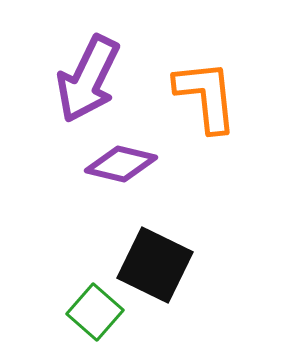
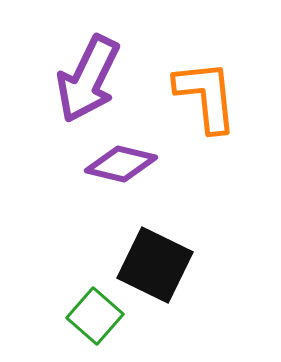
green square: moved 4 px down
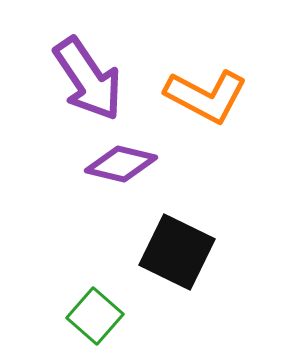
purple arrow: rotated 60 degrees counterclockwise
orange L-shape: rotated 124 degrees clockwise
black square: moved 22 px right, 13 px up
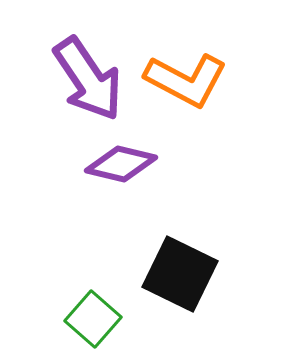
orange L-shape: moved 20 px left, 16 px up
black square: moved 3 px right, 22 px down
green square: moved 2 px left, 3 px down
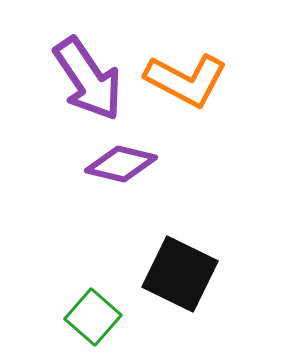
green square: moved 2 px up
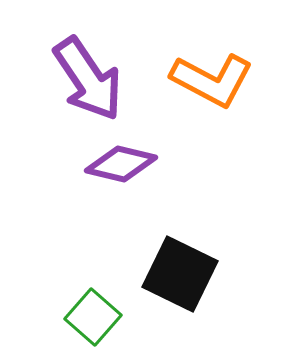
orange L-shape: moved 26 px right
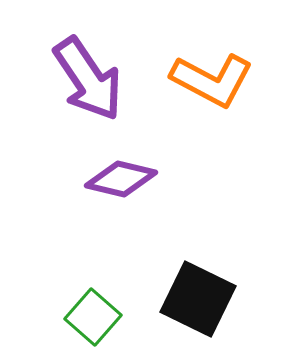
purple diamond: moved 15 px down
black square: moved 18 px right, 25 px down
